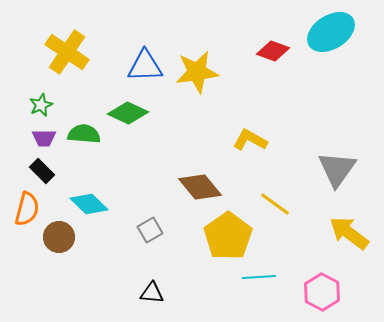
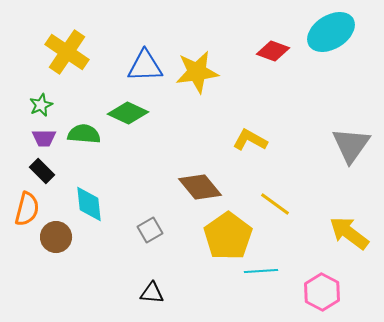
gray triangle: moved 14 px right, 24 px up
cyan diamond: rotated 39 degrees clockwise
brown circle: moved 3 px left
cyan line: moved 2 px right, 6 px up
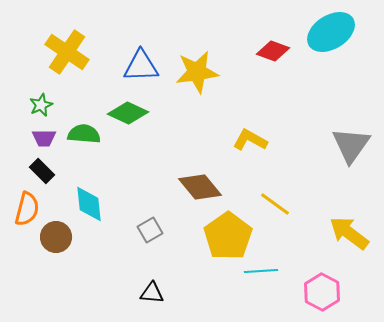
blue triangle: moved 4 px left
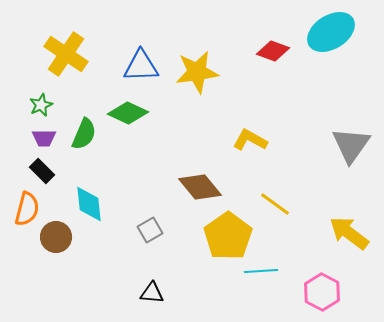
yellow cross: moved 1 px left, 2 px down
green semicircle: rotated 108 degrees clockwise
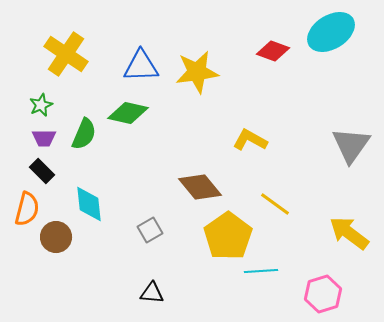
green diamond: rotated 12 degrees counterclockwise
pink hexagon: moved 1 px right, 2 px down; rotated 15 degrees clockwise
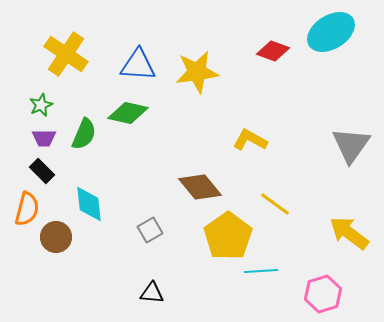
blue triangle: moved 3 px left, 1 px up; rotated 6 degrees clockwise
